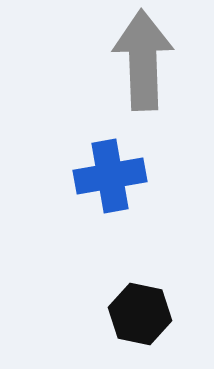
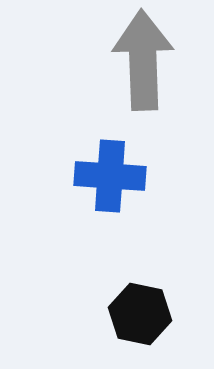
blue cross: rotated 14 degrees clockwise
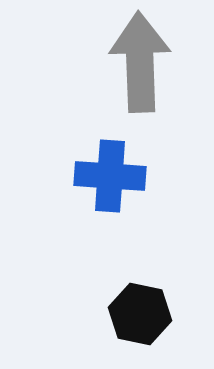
gray arrow: moved 3 px left, 2 px down
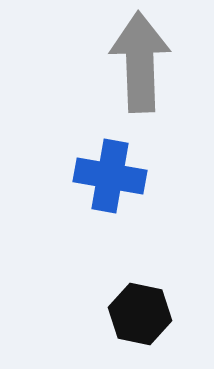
blue cross: rotated 6 degrees clockwise
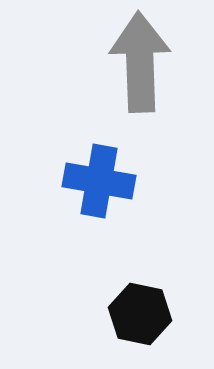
blue cross: moved 11 px left, 5 px down
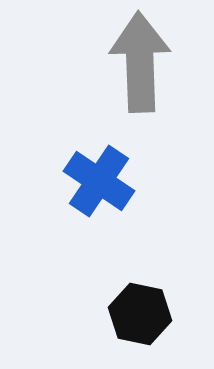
blue cross: rotated 24 degrees clockwise
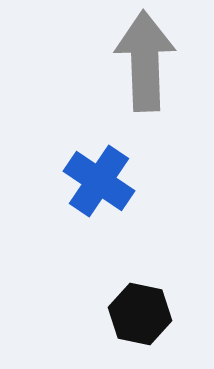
gray arrow: moved 5 px right, 1 px up
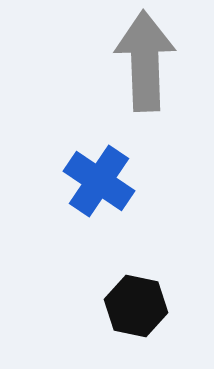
black hexagon: moved 4 px left, 8 px up
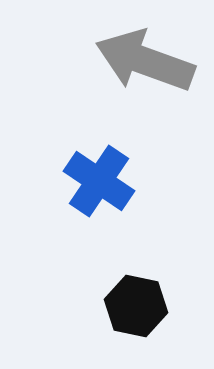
gray arrow: rotated 68 degrees counterclockwise
